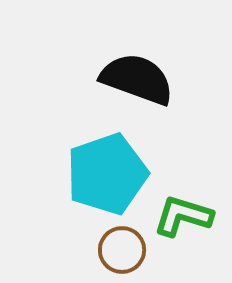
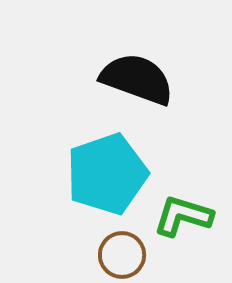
brown circle: moved 5 px down
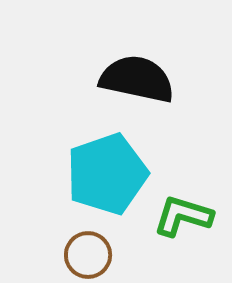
black semicircle: rotated 8 degrees counterclockwise
brown circle: moved 34 px left
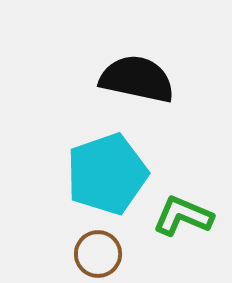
green L-shape: rotated 6 degrees clockwise
brown circle: moved 10 px right, 1 px up
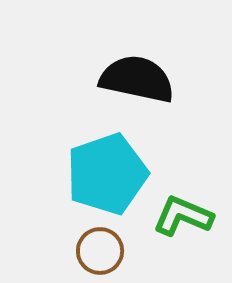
brown circle: moved 2 px right, 3 px up
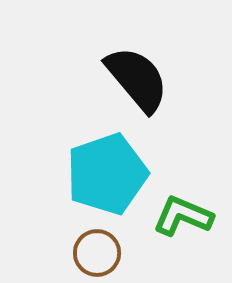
black semicircle: rotated 38 degrees clockwise
brown circle: moved 3 px left, 2 px down
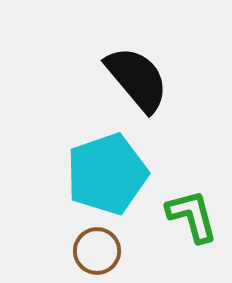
green L-shape: moved 9 px right; rotated 52 degrees clockwise
brown circle: moved 2 px up
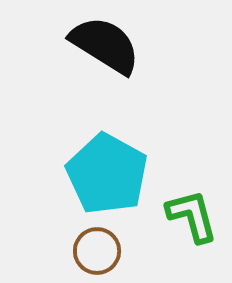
black semicircle: moved 32 px left, 34 px up; rotated 18 degrees counterclockwise
cyan pentagon: rotated 24 degrees counterclockwise
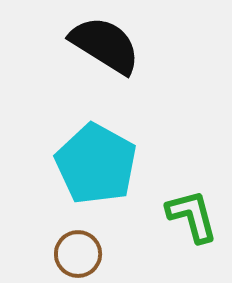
cyan pentagon: moved 11 px left, 10 px up
brown circle: moved 19 px left, 3 px down
